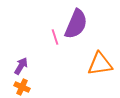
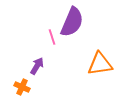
purple semicircle: moved 4 px left, 2 px up
pink line: moved 3 px left
purple arrow: moved 16 px right
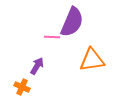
pink line: rotated 70 degrees counterclockwise
orange triangle: moved 8 px left, 4 px up
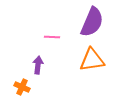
purple semicircle: moved 20 px right
purple arrow: moved 1 px right, 1 px up; rotated 24 degrees counterclockwise
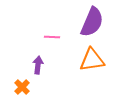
orange cross: rotated 21 degrees clockwise
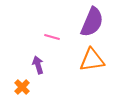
pink line: rotated 14 degrees clockwise
purple arrow: rotated 24 degrees counterclockwise
